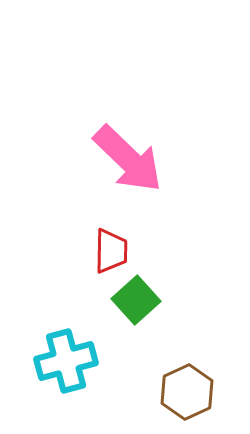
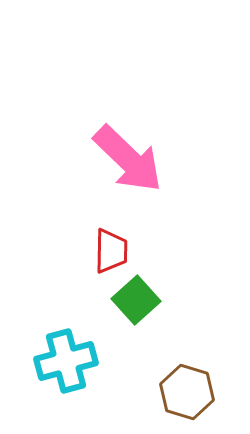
brown hexagon: rotated 18 degrees counterclockwise
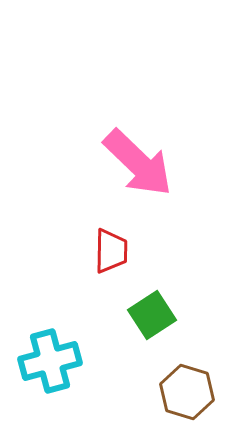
pink arrow: moved 10 px right, 4 px down
green square: moved 16 px right, 15 px down; rotated 9 degrees clockwise
cyan cross: moved 16 px left
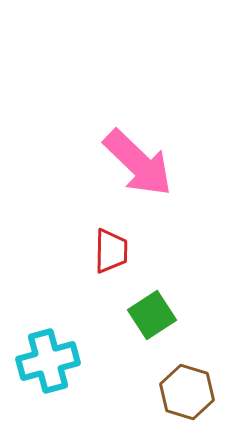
cyan cross: moved 2 px left
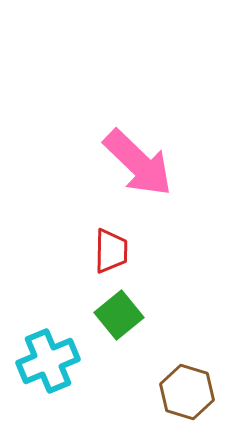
green square: moved 33 px left; rotated 6 degrees counterclockwise
cyan cross: rotated 8 degrees counterclockwise
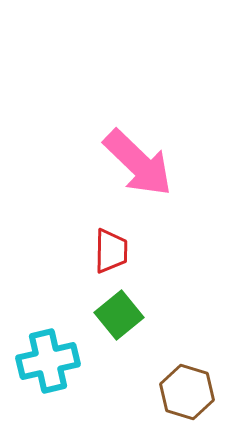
cyan cross: rotated 10 degrees clockwise
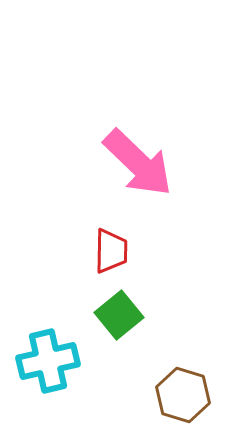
brown hexagon: moved 4 px left, 3 px down
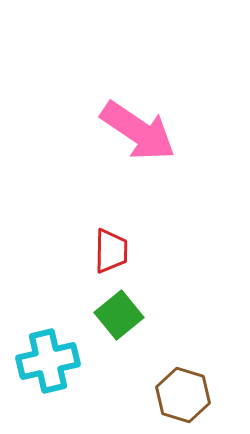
pink arrow: moved 32 px up; rotated 10 degrees counterclockwise
